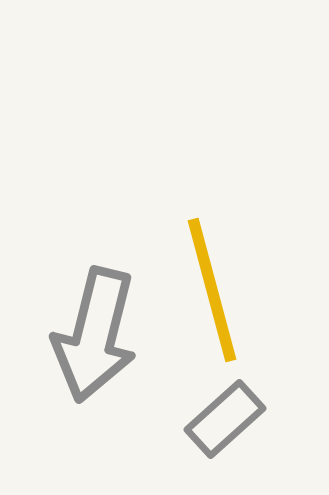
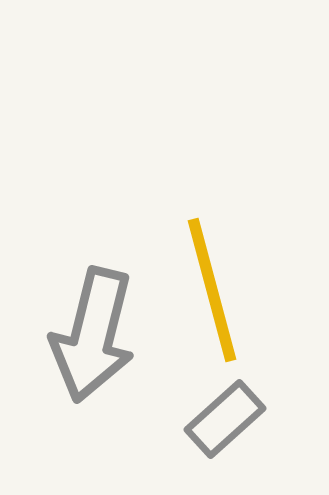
gray arrow: moved 2 px left
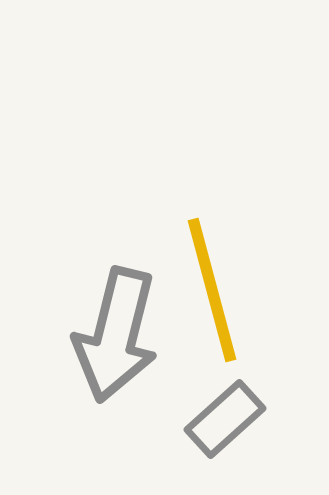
gray arrow: moved 23 px right
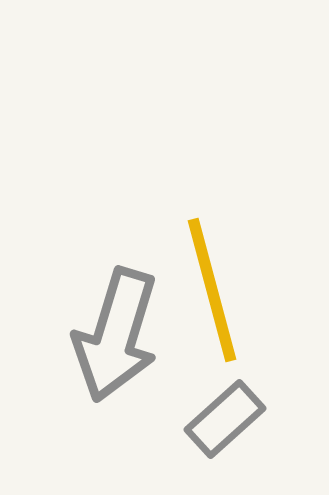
gray arrow: rotated 3 degrees clockwise
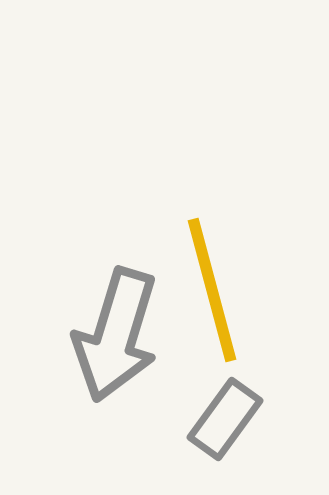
gray rectangle: rotated 12 degrees counterclockwise
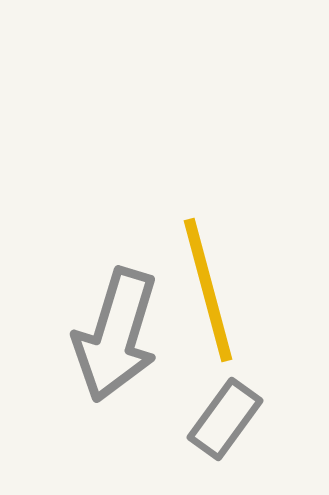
yellow line: moved 4 px left
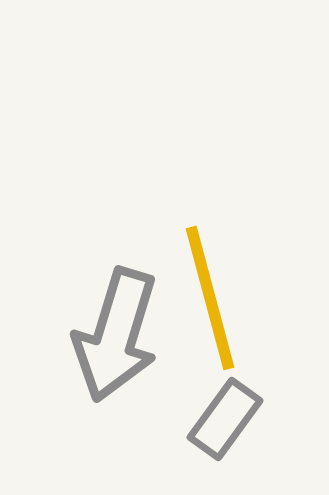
yellow line: moved 2 px right, 8 px down
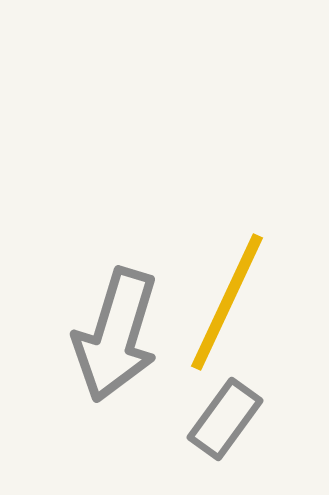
yellow line: moved 17 px right, 4 px down; rotated 40 degrees clockwise
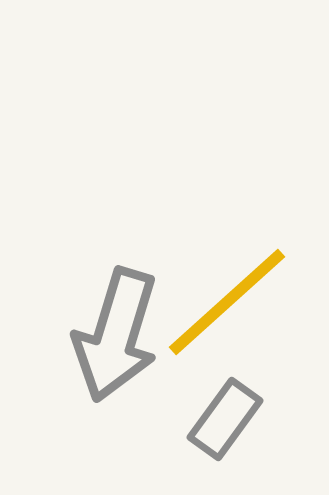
yellow line: rotated 23 degrees clockwise
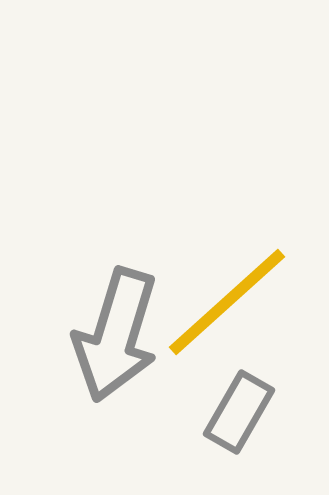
gray rectangle: moved 14 px right, 7 px up; rotated 6 degrees counterclockwise
